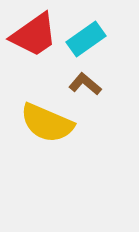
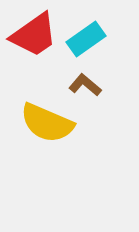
brown L-shape: moved 1 px down
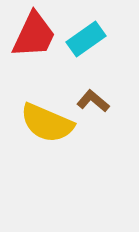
red trapezoid: rotated 30 degrees counterclockwise
brown L-shape: moved 8 px right, 16 px down
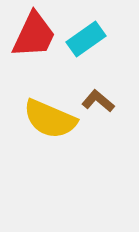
brown L-shape: moved 5 px right
yellow semicircle: moved 3 px right, 4 px up
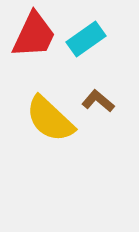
yellow semicircle: rotated 20 degrees clockwise
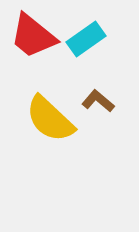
red trapezoid: moved 1 px left, 1 px down; rotated 104 degrees clockwise
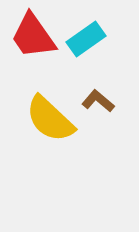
red trapezoid: rotated 16 degrees clockwise
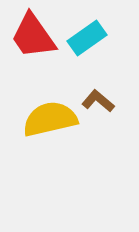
cyan rectangle: moved 1 px right, 1 px up
yellow semicircle: rotated 124 degrees clockwise
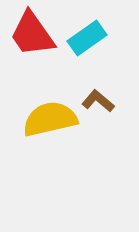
red trapezoid: moved 1 px left, 2 px up
